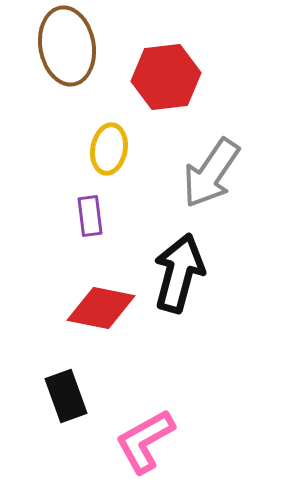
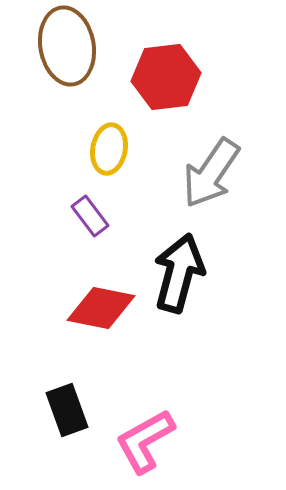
purple rectangle: rotated 30 degrees counterclockwise
black rectangle: moved 1 px right, 14 px down
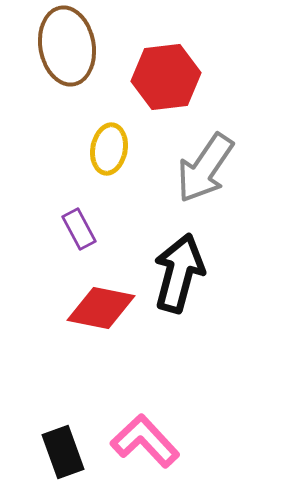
gray arrow: moved 6 px left, 5 px up
purple rectangle: moved 11 px left, 13 px down; rotated 9 degrees clockwise
black rectangle: moved 4 px left, 42 px down
pink L-shape: rotated 76 degrees clockwise
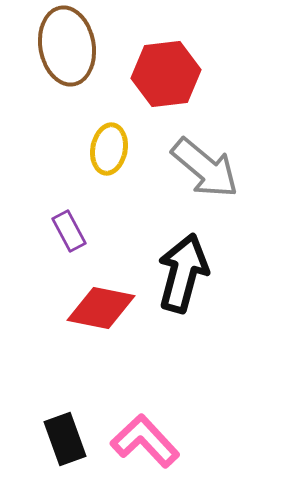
red hexagon: moved 3 px up
gray arrow: rotated 84 degrees counterclockwise
purple rectangle: moved 10 px left, 2 px down
black arrow: moved 4 px right
black rectangle: moved 2 px right, 13 px up
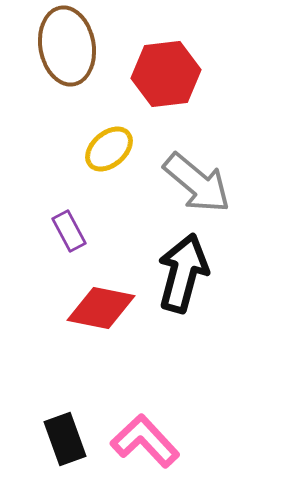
yellow ellipse: rotated 39 degrees clockwise
gray arrow: moved 8 px left, 15 px down
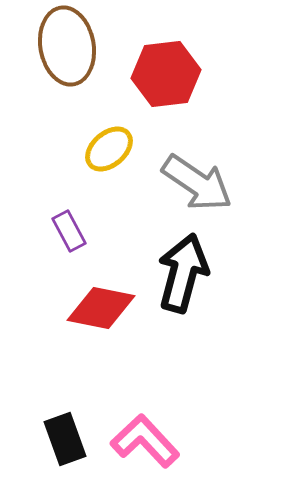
gray arrow: rotated 6 degrees counterclockwise
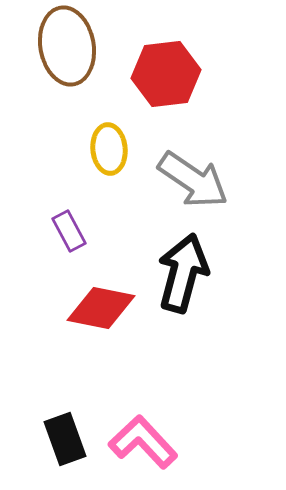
yellow ellipse: rotated 54 degrees counterclockwise
gray arrow: moved 4 px left, 3 px up
pink L-shape: moved 2 px left, 1 px down
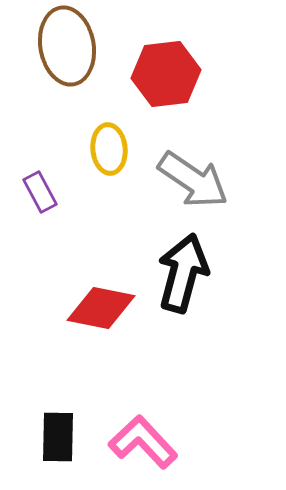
purple rectangle: moved 29 px left, 39 px up
black rectangle: moved 7 px left, 2 px up; rotated 21 degrees clockwise
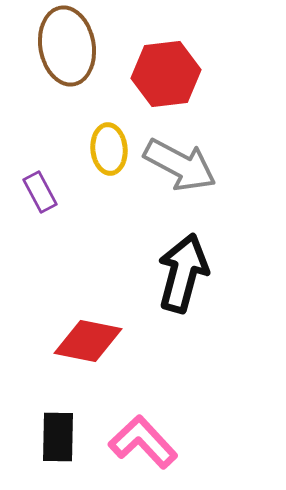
gray arrow: moved 13 px left, 15 px up; rotated 6 degrees counterclockwise
red diamond: moved 13 px left, 33 px down
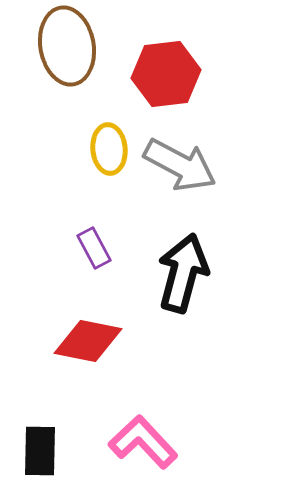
purple rectangle: moved 54 px right, 56 px down
black rectangle: moved 18 px left, 14 px down
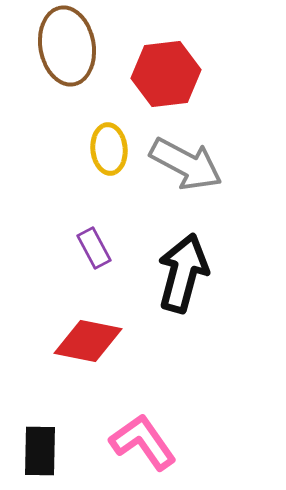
gray arrow: moved 6 px right, 1 px up
pink L-shape: rotated 8 degrees clockwise
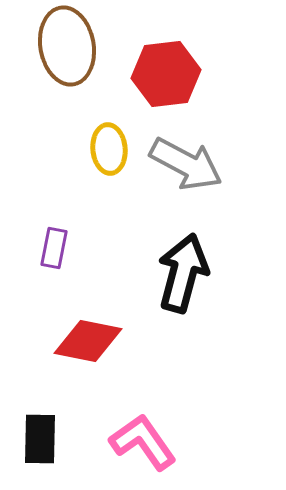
purple rectangle: moved 40 px left; rotated 39 degrees clockwise
black rectangle: moved 12 px up
